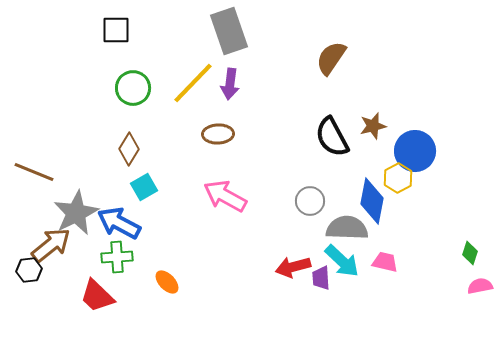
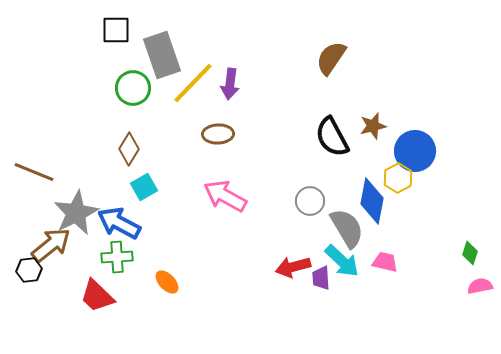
gray rectangle: moved 67 px left, 24 px down
gray semicircle: rotated 57 degrees clockwise
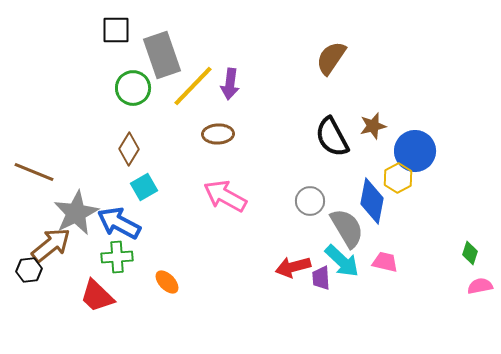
yellow line: moved 3 px down
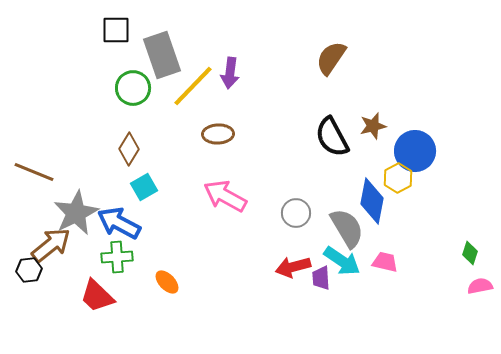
purple arrow: moved 11 px up
gray circle: moved 14 px left, 12 px down
cyan arrow: rotated 9 degrees counterclockwise
